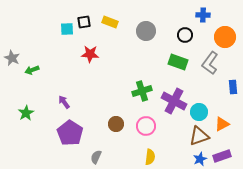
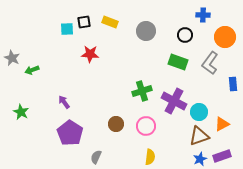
blue rectangle: moved 3 px up
green star: moved 5 px left, 1 px up; rotated 14 degrees counterclockwise
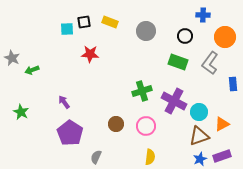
black circle: moved 1 px down
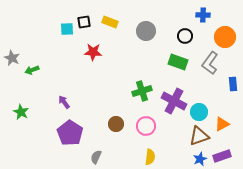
red star: moved 3 px right, 2 px up
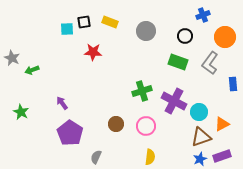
blue cross: rotated 24 degrees counterclockwise
purple arrow: moved 2 px left, 1 px down
brown triangle: moved 2 px right, 1 px down
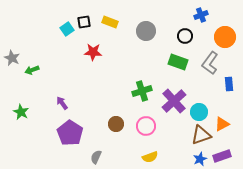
blue cross: moved 2 px left
cyan square: rotated 32 degrees counterclockwise
blue rectangle: moved 4 px left
purple cross: rotated 20 degrees clockwise
brown triangle: moved 2 px up
yellow semicircle: rotated 63 degrees clockwise
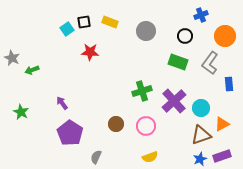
orange circle: moved 1 px up
red star: moved 3 px left
cyan circle: moved 2 px right, 4 px up
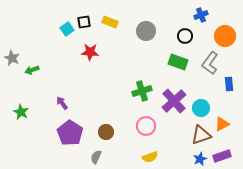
brown circle: moved 10 px left, 8 px down
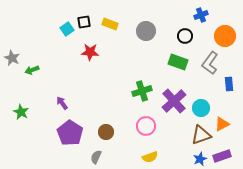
yellow rectangle: moved 2 px down
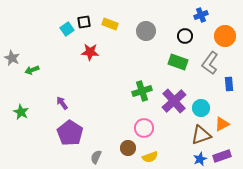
pink circle: moved 2 px left, 2 px down
brown circle: moved 22 px right, 16 px down
